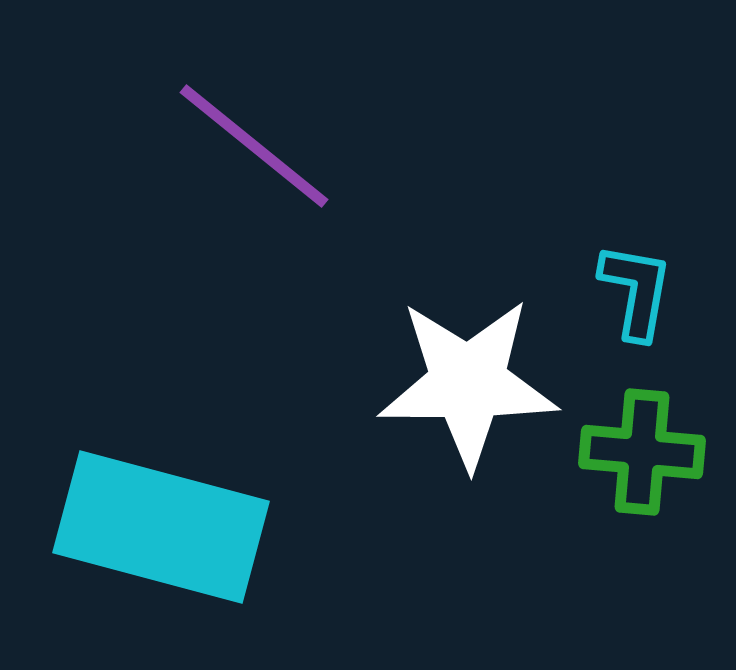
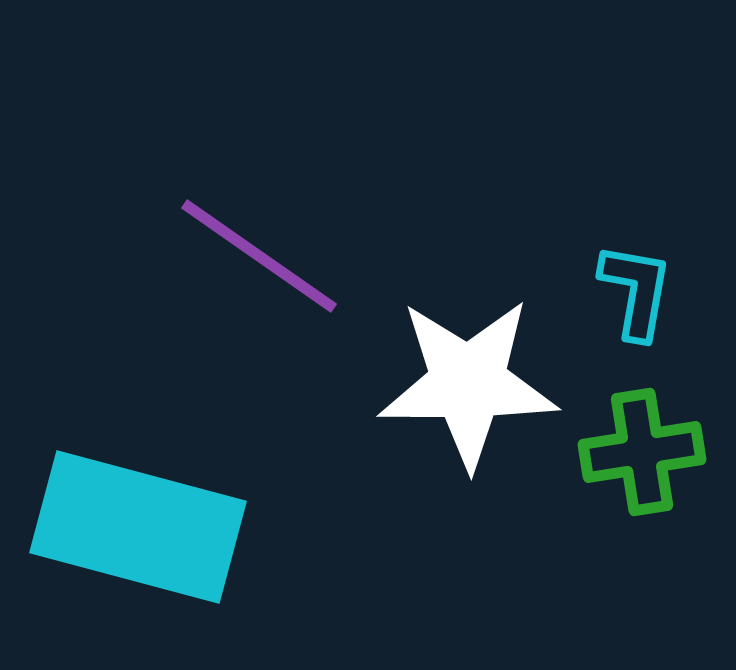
purple line: moved 5 px right, 110 px down; rotated 4 degrees counterclockwise
green cross: rotated 14 degrees counterclockwise
cyan rectangle: moved 23 px left
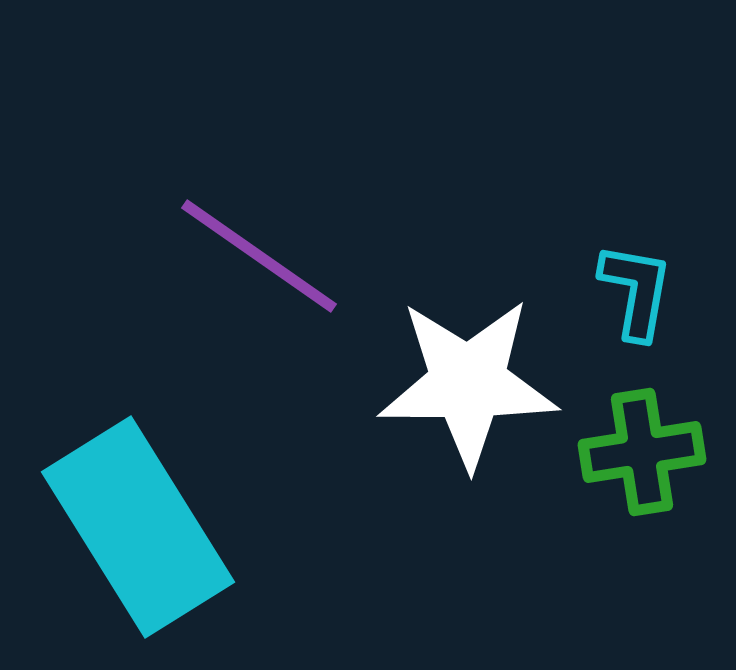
cyan rectangle: rotated 43 degrees clockwise
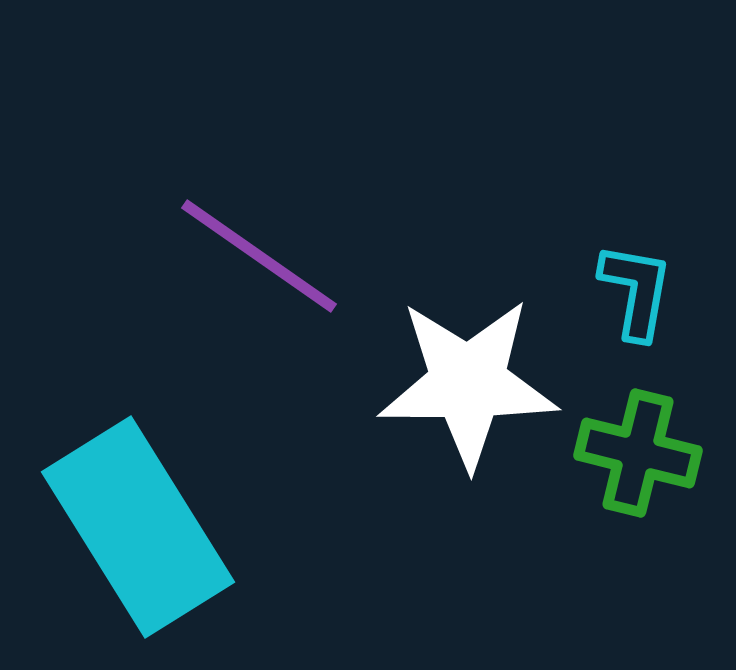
green cross: moved 4 px left, 1 px down; rotated 23 degrees clockwise
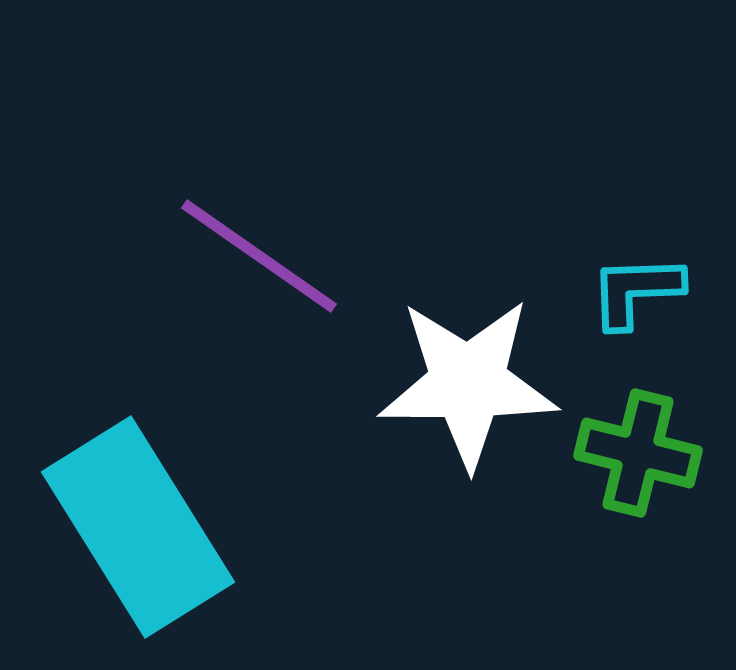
cyan L-shape: rotated 102 degrees counterclockwise
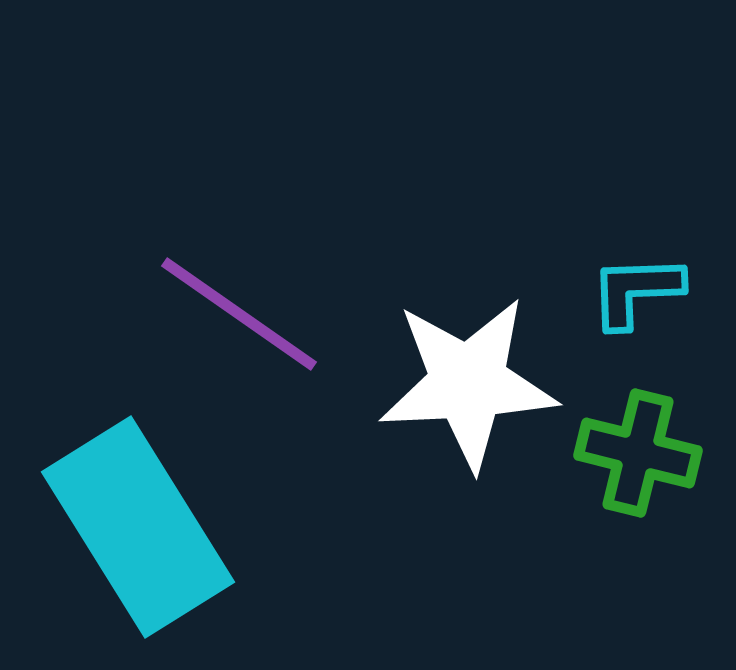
purple line: moved 20 px left, 58 px down
white star: rotated 3 degrees counterclockwise
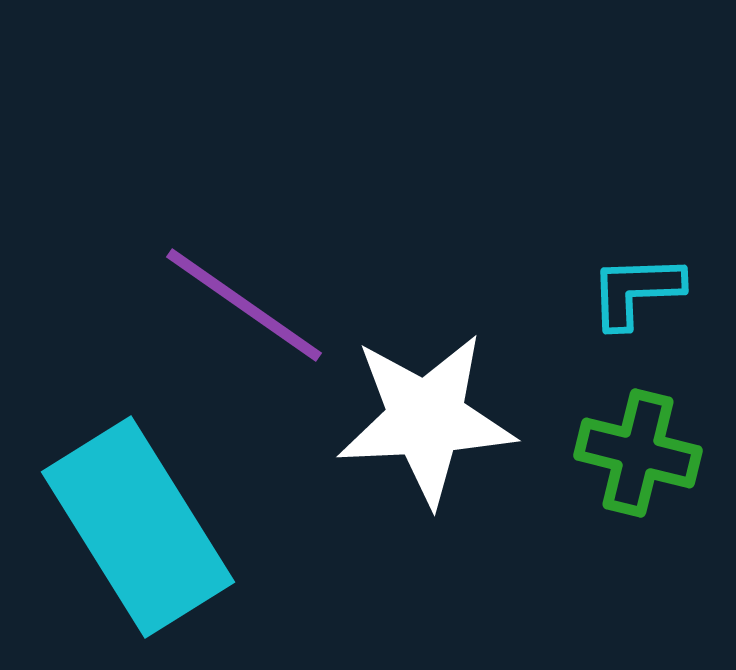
purple line: moved 5 px right, 9 px up
white star: moved 42 px left, 36 px down
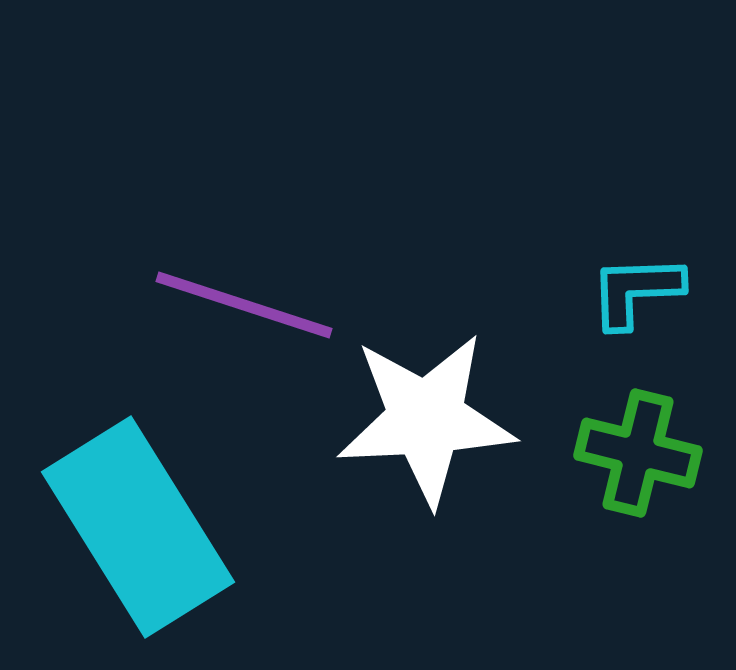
purple line: rotated 17 degrees counterclockwise
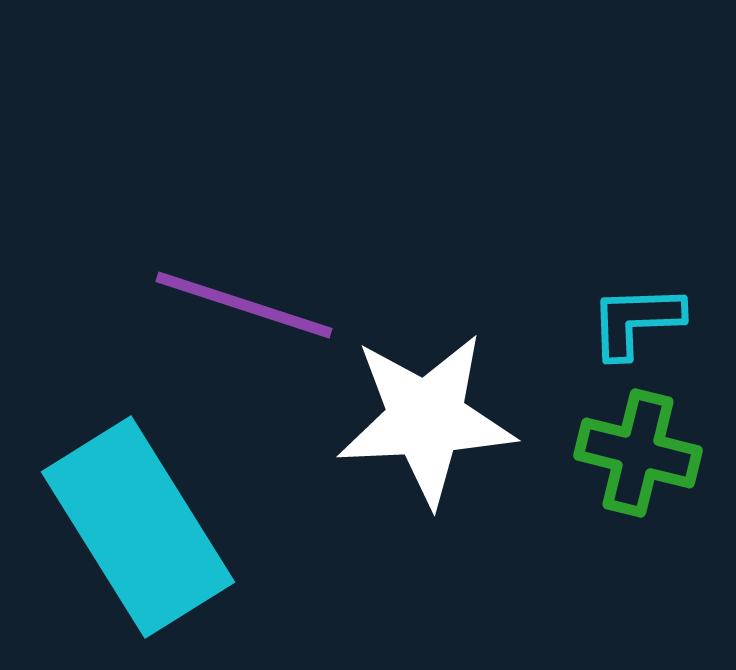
cyan L-shape: moved 30 px down
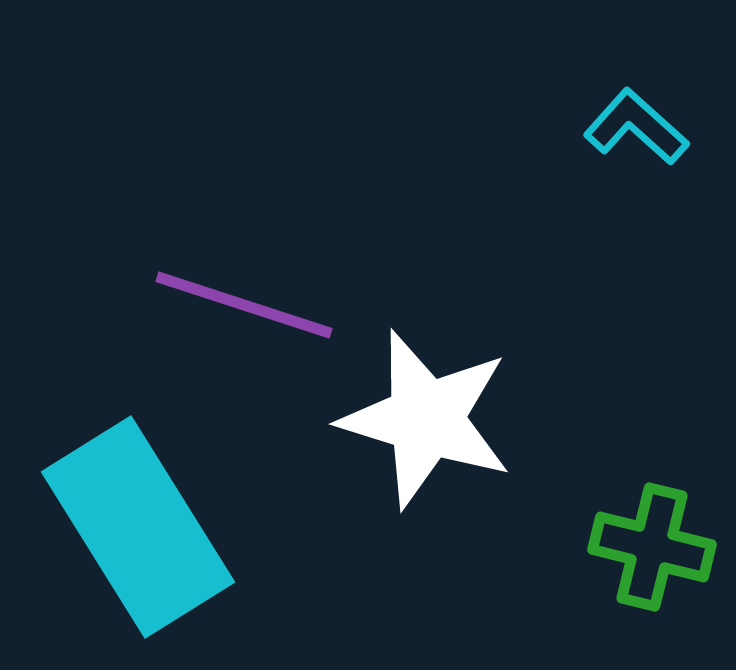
cyan L-shape: moved 194 px up; rotated 44 degrees clockwise
white star: rotated 20 degrees clockwise
green cross: moved 14 px right, 94 px down
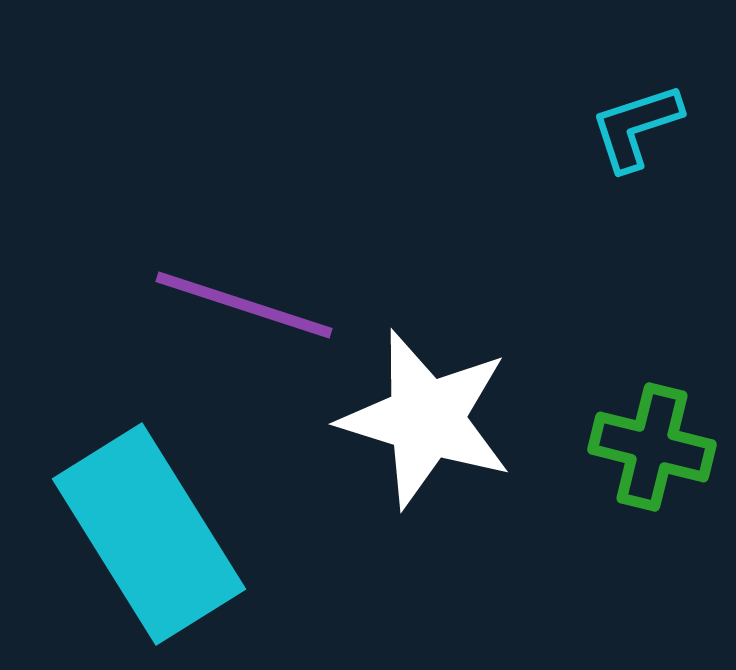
cyan L-shape: rotated 60 degrees counterclockwise
cyan rectangle: moved 11 px right, 7 px down
green cross: moved 100 px up
